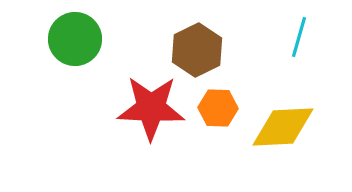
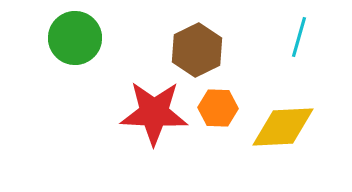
green circle: moved 1 px up
red star: moved 3 px right, 5 px down
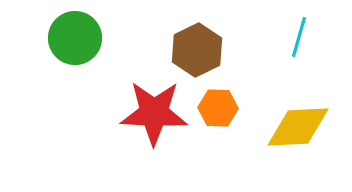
yellow diamond: moved 15 px right
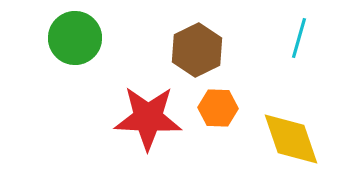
cyan line: moved 1 px down
red star: moved 6 px left, 5 px down
yellow diamond: moved 7 px left, 12 px down; rotated 74 degrees clockwise
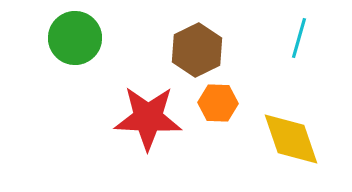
orange hexagon: moved 5 px up
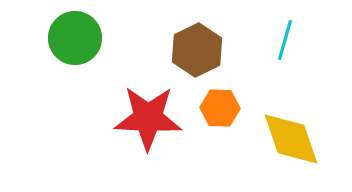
cyan line: moved 14 px left, 2 px down
orange hexagon: moved 2 px right, 5 px down
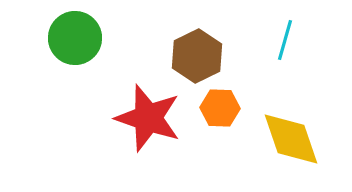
brown hexagon: moved 6 px down
red star: rotated 16 degrees clockwise
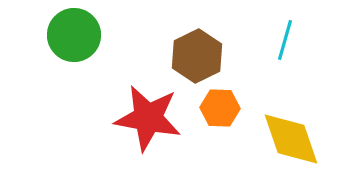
green circle: moved 1 px left, 3 px up
red star: rotated 8 degrees counterclockwise
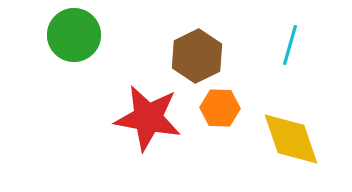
cyan line: moved 5 px right, 5 px down
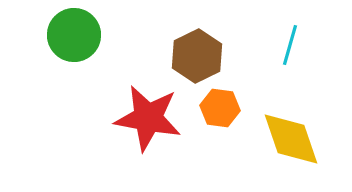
orange hexagon: rotated 6 degrees clockwise
